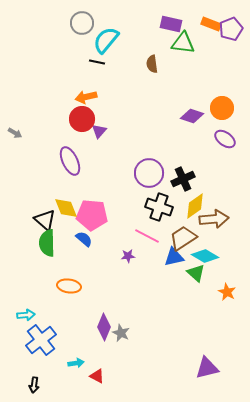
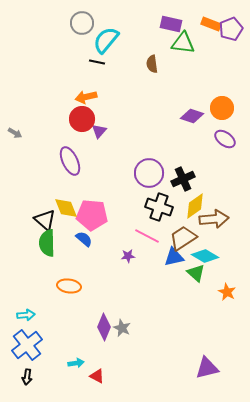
gray star at (121, 333): moved 1 px right, 5 px up
blue cross at (41, 340): moved 14 px left, 5 px down
black arrow at (34, 385): moved 7 px left, 8 px up
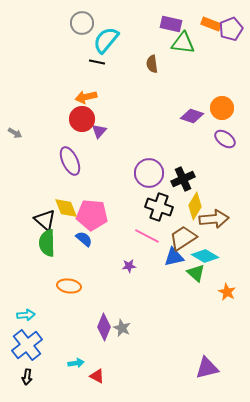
yellow diamond at (195, 206): rotated 24 degrees counterclockwise
purple star at (128, 256): moved 1 px right, 10 px down
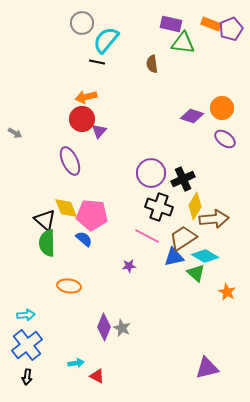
purple circle at (149, 173): moved 2 px right
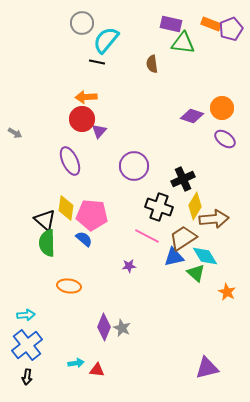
orange arrow at (86, 97): rotated 10 degrees clockwise
purple circle at (151, 173): moved 17 px left, 7 px up
yellow diamond at (66, 208): rotated 30 degrees clockwise
cyan diamond at (205, 256): rotated 28 degrees clockwise
red triangle at (97, 376): moved 6 px up; rotated 21 degrees counterclockwise
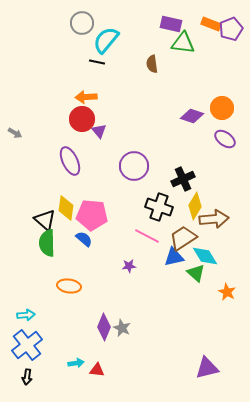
purple triangle at (99, 131): rotated 21 degrees counterclockwise
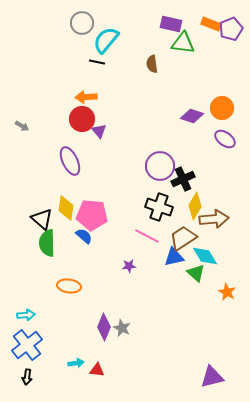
gray arrow at (15, 133): moved 7 px right, 7 px up
purple circle at (134, 166): moved 26 px right
black triangle at (45, 220): moved 3 px left, 1 px up
blue semicircle at (84, 239): moved 3 px up
purple triangle at (207, 368): moved 5 px right, 9 px down
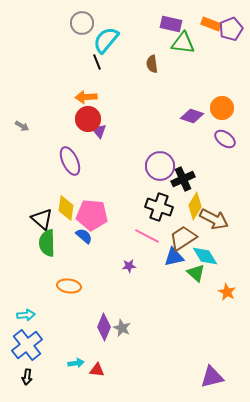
black line at (97, 62): rotated 56 degrees clockwise
red circle at (82, 119): moved 6 px right
brown arrow at (214, 219): rotated 32 degrees clockwise
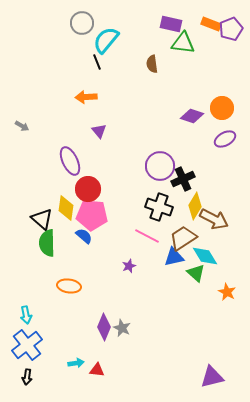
red circle at (88, 119): moved 70 px down
purple ellipse at (225, 139): rotated 65 degrees counterclockwise
purple star at (129, 266): rotated 16 degrees counterclockwise
cyan arrow at (26, 315): rotated 84 degrees clockwise
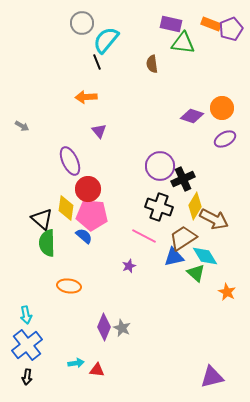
pink line at (147, 236): moved 3 px left
